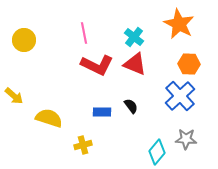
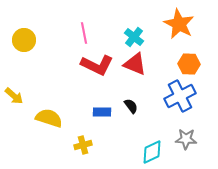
blue cross: rotated 16 degrees clockwise
cyan diamond: moved 5 px left; rotated 25 degrees clockwise
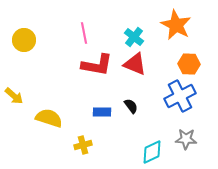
orange star: moved 3 px left, 1 px down
red L-shape: rotated 16 degrees counterclockwise
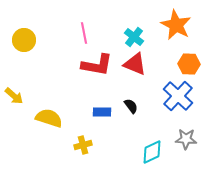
blue cross: moved 2 px left; rotated 20 degrees counterclockwise
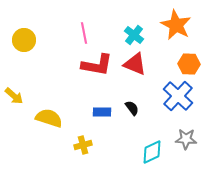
cyan cross: moved 2 px up
black semicircle: moved 1 px right, 2 px down
